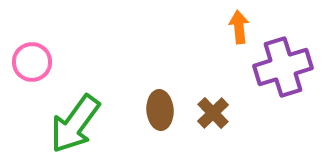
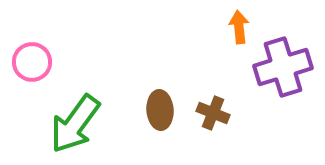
brown cross: rotated 24 degrees counterclockwise
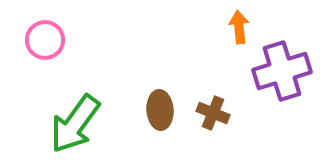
pink circle: moved 13 px right, 22 px up
purple cross: moved 1 px left, 4 px down
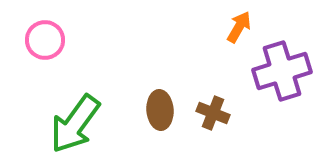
orange arrow: rotated 36 degrees clockwise
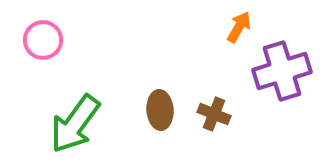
pink circle: moved 2 px left
brown cross: moved 1 px right, 1 px down
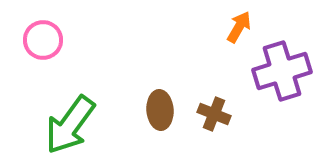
green arrow: moved 5 px left, 1 px down
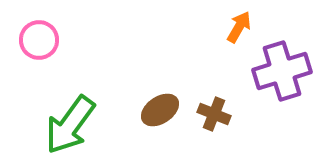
pink circle: moved 4 px left
brown ellipse: rotated 60 degrees clockwise
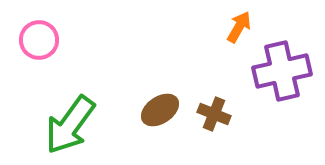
purple cross: rotated 4 degrees clockwise
